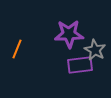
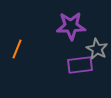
purple star: moved 2 px right, 8 px up
gray star: moved 2 px right, 1 px up
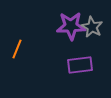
gray star: moved 5 px left, 22 px up
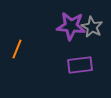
purple star: rotated 8 degrees clockwise
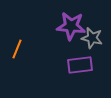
gray star: moved 11 px down; rotated 15 degrees counterclockwise
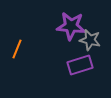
gray star: moved 2 px left, 2 px down
purple rectangle: rotated 10 degrees counterclockwise
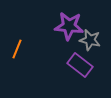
purple star: moved 2 px left
purple rectangle: rotated 55 degrees clockwise
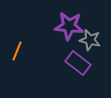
orange line: moved 2 px down
purple rectangle: moved 2 px left, 2 px up
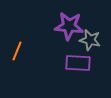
purple rectangle: rotated 35 degrees counterclockwise
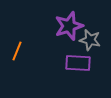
purple star: rotated 24 degrees counterclockwise
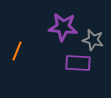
purple star: moved 6 px left, 1 px down; rotated 24 degrees clockwise
gray star: moved 3 px right
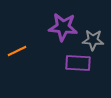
gray star: rotated 10 degrees counterclockwise
orange line: rotated 42 degrees clockwise
